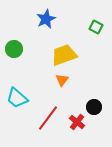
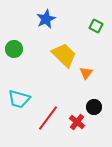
green square: moved 1 px up
yellow trapezoid: rotated 64 degrees clockwise
orange triangle: moved 24 px right, 7 px up
cyan trapezoid: moved 2 px right, 1 px down; rotated 25 degrees counterclockwise
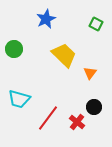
green square: moved 2 px up
orange triangle: moved 4 px right
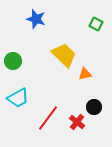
blue star: moved 10 px left; rotated 30 degrees counterclockwise
green circle: moved 1 px left, 12 px down
orange triangle: moved 5 px left, 1 px down; rotated 40 degrees clockwise
cyan trapezoid: moved 1 px left, 1 px up; rotated 45 degrees counterclockwise
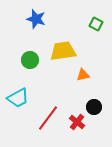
yellow trapezoid: moved 1 px left, 4 px up; rotated 52 degrees counterclockwise
green circle: moved 17 px right, 1 px up
orange triangle: moved 2 px left, 1 px down
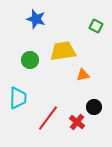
green square: moved 2 px down
cyan trapezoid: rotated 60 degrees counterclockwise
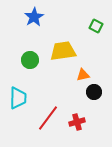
blue star: moved 2 px left, 2 px up; rotated 24 degrees clockwise
black circle: moved 15 px up
red cross: rotated 35 degrees clockwise
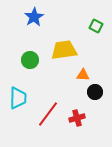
yellow trapezoid: moved 1 px right, 1 px up
orange triangle: rotated 16 degrees clockwise
black circle: moved 1 px right
red line: moved 4 px up
red cross: moved 4 px up
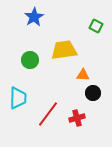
black circle: moved 2 px left, 1 px down
